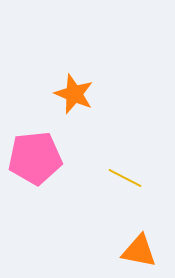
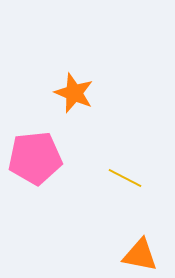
orange star: moved 1 px up
orange triangle: moved 1 px right, 4 px down
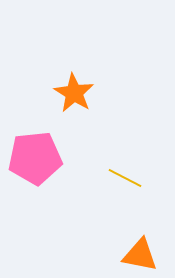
orange star: rotated 9 degrees clockwise
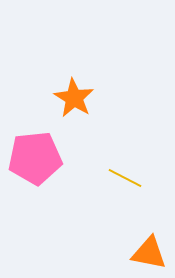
orange star: moved 5 px down
orange triangle: moved 9 px right, 2 px up
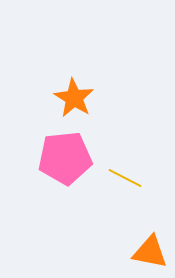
pink pentagon: moved 30 px right
orange triangle: moved 1 px right, 1 px up
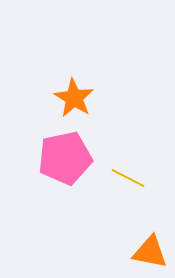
pink pentagon: rotated 6 degrees counterclockwise
yellow line: moved 3 px right
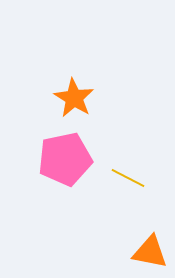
pink pentagon: moved 1 px down
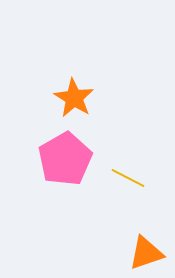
pink pentagon: rotated 18 degrees counterclockwise
orange triangle: moved 4 px left, 1 px down; rotated 30 degrees counterclockwise
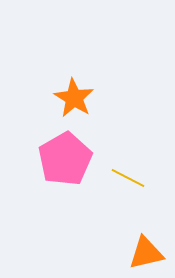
orange triangle: rotated 6 degrees clockwise
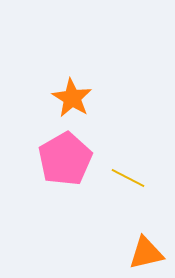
orange star: moved 2 px left
